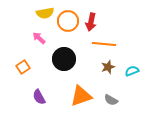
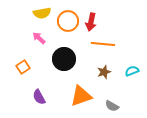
yellow semicircle: moved 3 px left
orange line: moved 1 px left
brown star: moved 4 px left, 5 px down
gray semicircle: moved 1 px right, 6 px down
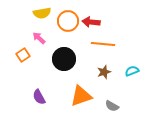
red arrow: rotated 84 degrees clockwise
orange square: moved 12 px up
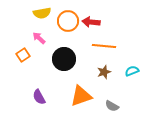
orange line: moved 1 px right, 2 px down
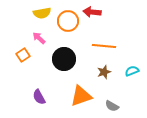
red arrow: moved 1 px right, 10 px up
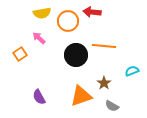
orange square: moved 3 px left, 1 px up
black circle: moved 12 px right, 4 px up
brown star: moved 11 px down; rotated 16 degrees counterclockwise
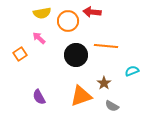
orange line: moved 2 px right
